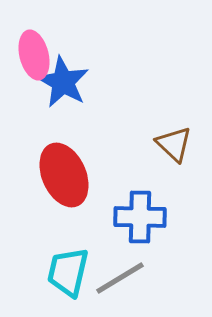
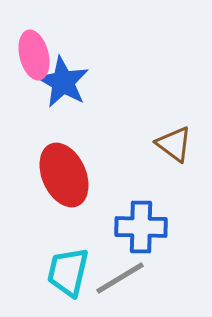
brown triangle: rotated 6 degrees counterclockwise
blue cross: moved 1 px right, 10 px down
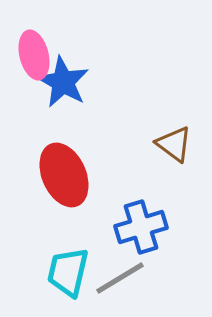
blue cross: rotated 18 degrees counterclockwise
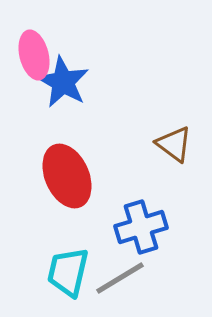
red ellipse: moved 3 px right, 1 px down
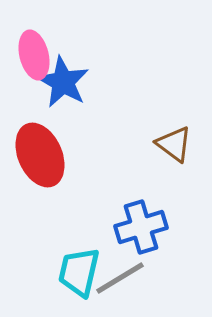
red ellipse: moved 27 px left, 21 px up
cyan trapezoid: moved 11 px right
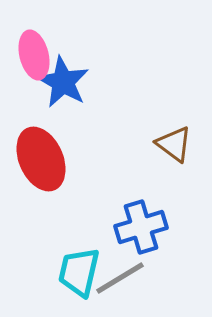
red ellipse: moved 1 px right, 4 px down
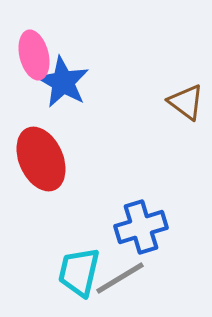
brown triangle: moved 12 px right, 42 px up
